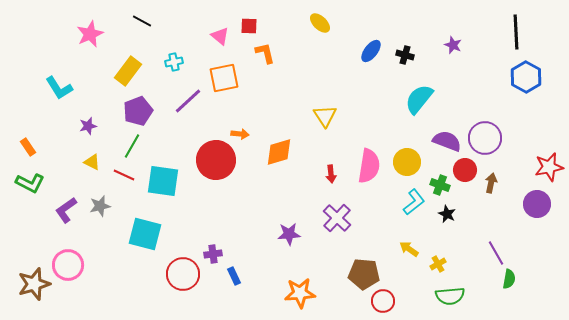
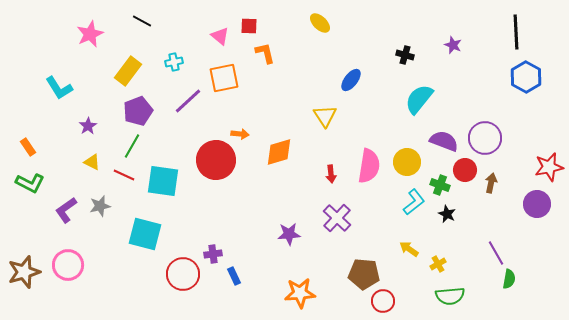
blue ellipse at (371, 51): moved 20 px left, 29 px down
purple star at (88, 126): rotated 18 degrees counterclockwise
purple semicircle at (447, 141): moved 3 px left
brown star at (34, 284): moved 10 px left, 12 px up
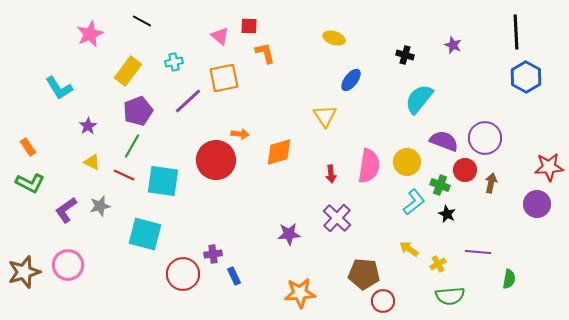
yellow ellipse at (320, 23): moved 14 px right, 15 px down; rotated 25 degrees counterclockwise
red star at (549, 167): rotated 8 degrees clockwise
purple line at (496, 253): moved 18 px left, 1 px up; rotated 55 degrees counterclockwise
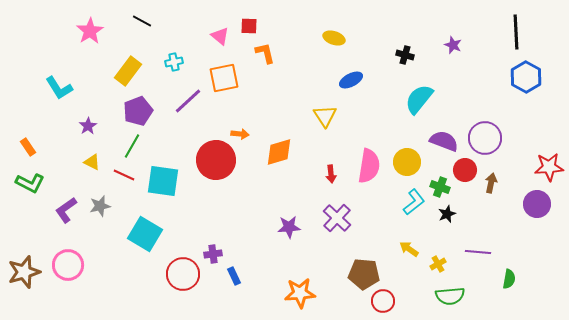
pink star at (90, 34): moved 3 px up; rotated 8 degrees counterclockwise
blue ellipse at (351, 80): rotated 25 degrees clockwise
green cross at (440, 185): moved 2 px down
black star at (447, 214): rotated 24 degrees clockwise
cyan square at (145, 234): rotated 16 degrees clockwise
purple star at (289, 234): moved 7 px up
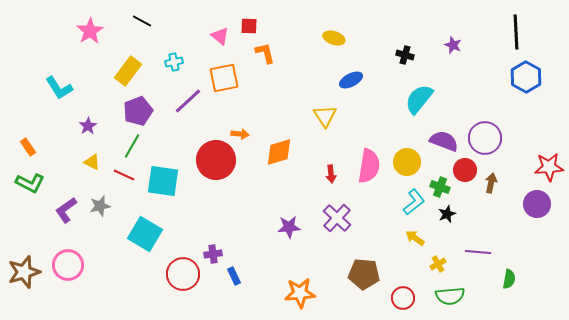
yellow arrow at (409, 249): moved 6 px right, 11 px up
red circle at (383, 301): moved 20 px right, 3 px up
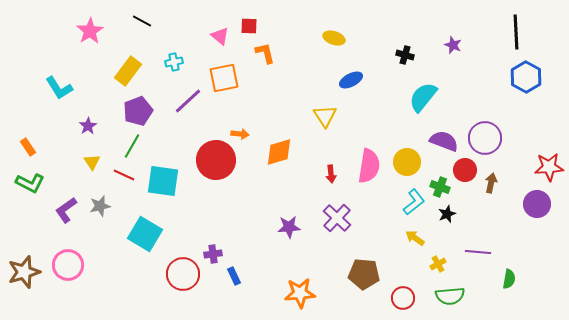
cyan semicircle at (419, 99): moved 4 px right, 2 px up
yellow triangle at (92, 162): rotated 30 degrees clockwise
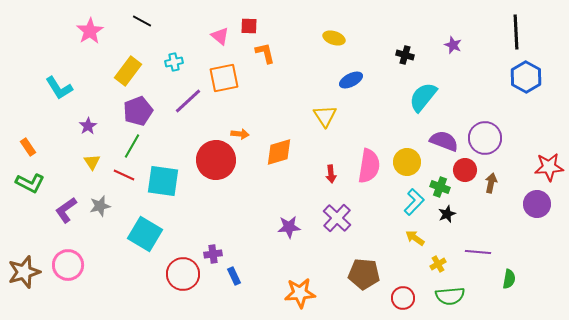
cyan L-shape at (414, 202): rotated 8 degrees counterclockwise
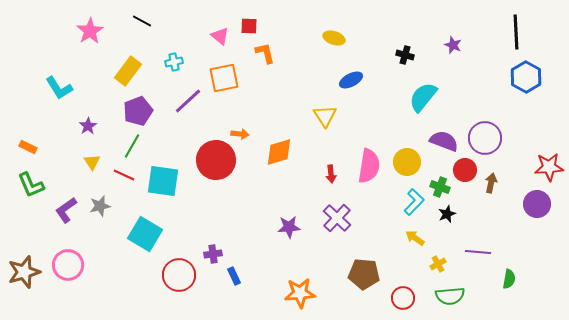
orange rectangle at (28, 147): rotated 30 degrees counterclockwise
green L-shape at (30, 183): moved 1 px right, 2 px down; rotated 40 degrees clockwise
red circle at (183, 274): moved 4 px left, 1 px down
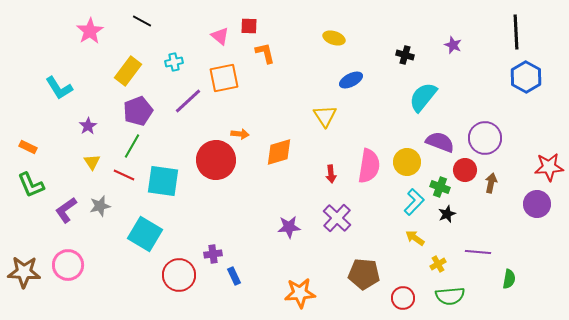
purple semicircle at (444, 141): moved 4 px left, 1 px down
brown star at (24, 272): rotated 20 degrees clockwise
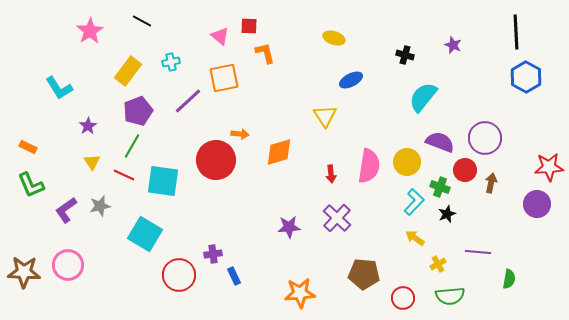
cyan cross at (174, 62): moved 3 px left
